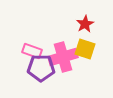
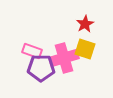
pink cross: moved 1 px right, 1 px down
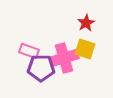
red star: moved 1 px right, 1 px up
pink rectangle: moved 3 px left
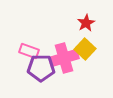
yellow square: rotated 25 degrees clockwise
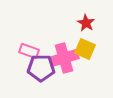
red star: rotated 12 degrees counterclockwise
yellow square: rotated 20 degrees counterclockwise
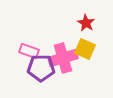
pink cross: moved 1 px left
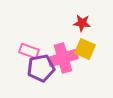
red star: moved 4 px left; rotated 24 degrees counterclockwise
purple pentagon: rotated 12 degrees counterclockwise
